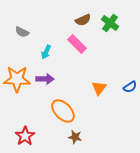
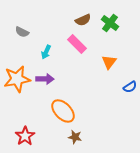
orange star: rotated 12 degrees counterclockwise
orange triangle: moved 10 px right, 26 px up
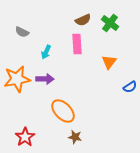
pink rectangle: rotated 42 degrees clockwise
red star: moved 1 px down
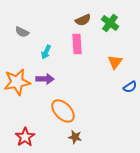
orange triangle: moved 6 px right
orange star: moved 3 px down
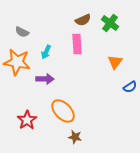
orange star: moved 20 px up; rotated 20 degrees clockwise
red star: moved 2 px right, 17 px up
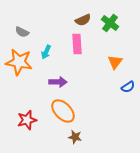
orange star: moved 2 px right
purple arrow: moved 13 px right, 3 px down
blue semicircle: moved 2 px left
red star: rotated 18 degrees clockwise
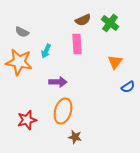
cyan arrow: moved 1 px up
orange ellipse: rotated 60 degrees clockwise
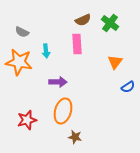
cyan arrow: rotated 32 degrees counterclockwise
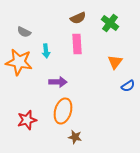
brown semicircle: moved 5 px left, 2 px up
gray semicircle: moved 2 px right
blue semicircle: moved 1 px up
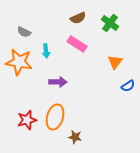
pink rectangle: rotated 54 degrees counterclockwise
orange ellipse: moved 8 px left, 6 px down
